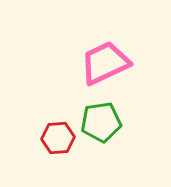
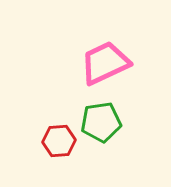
red hexagon: moved 1 px right, 3 px down
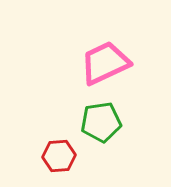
red hexagon: moved 15 px down
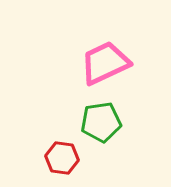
red hexagon: moved 3 px right, 2 px down; rotated 12 degrees clockwise
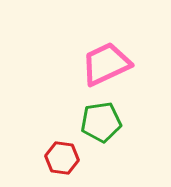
pink trapezoid: moved 1 px right, 1 px down
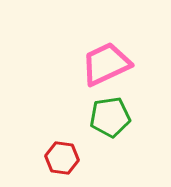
green pentagon: moved 9 px right, 5 px up
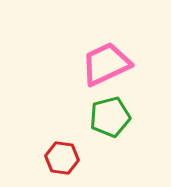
green pentagon: rotated 6 degrees counterclockwise
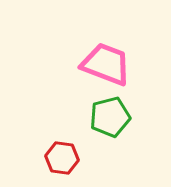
pink trapezoid: rotated 46 degrees clockwise
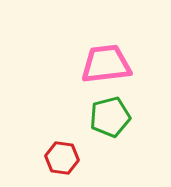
pink trapezoid: rotated 28 degrees counterclockwise
